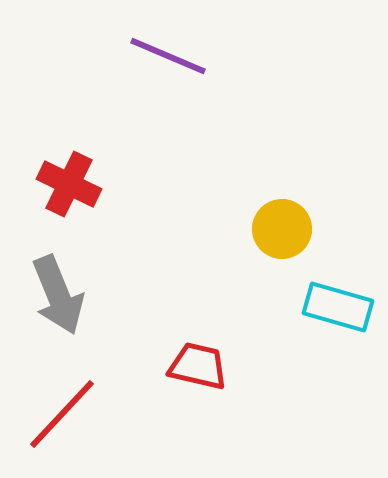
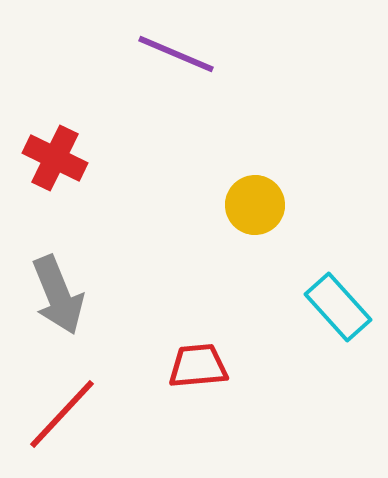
purple line: moved 8 px right, 2 px up
red cross: moved 14 px left, 26 px up
yellow circle: moved 27 px left, 24 px up
cyan rectangle: rotated 32 degrees clockwise
red trapezoid: rotated 18 degrees counterclockwise
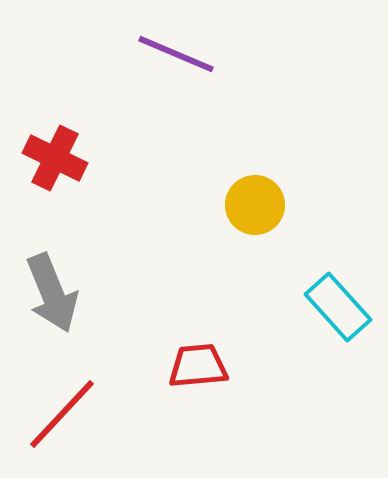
gray arrow: moved 6 px left, 2 px up
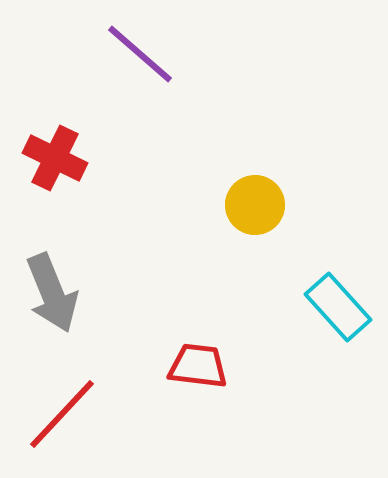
purple line: moved 36 px left; rotated 18 degrees clockwise
red trapezoid: rotated 12 degrees clockwise
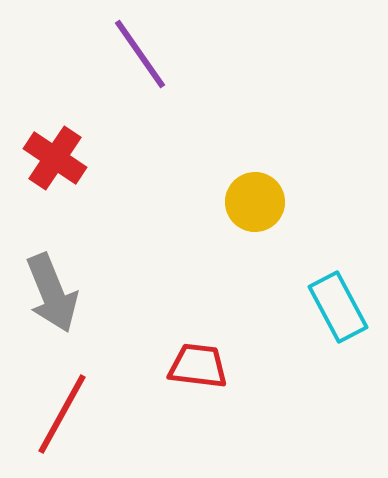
purple line: rotated 14 degrees clockwise
red cross: rotated 8 degrees clockwise
yellow circle: moved 3 px up
cyan rectangle: rotated 14 degrees clockwise
red line: rotated 14 degrees counterclockwise
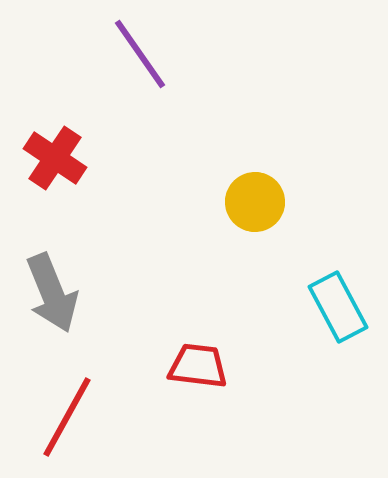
red line: moved 5 px right, 3 px down
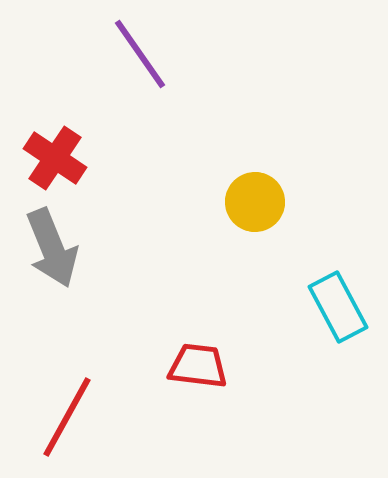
gray arrow: moved 45 px up
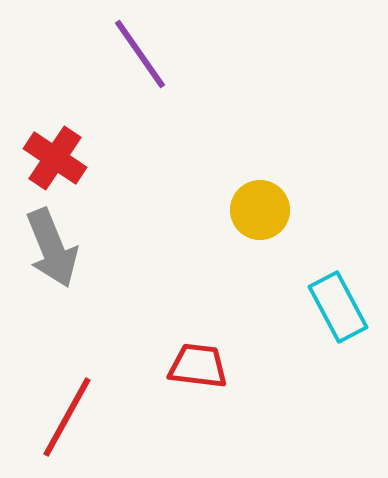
yellow circle: moved 5 px right, 8 px down
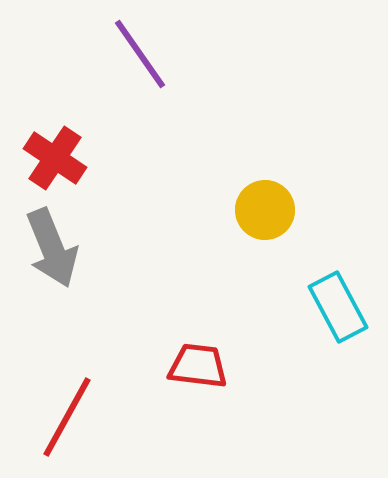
yellow circle: moved 5 px right
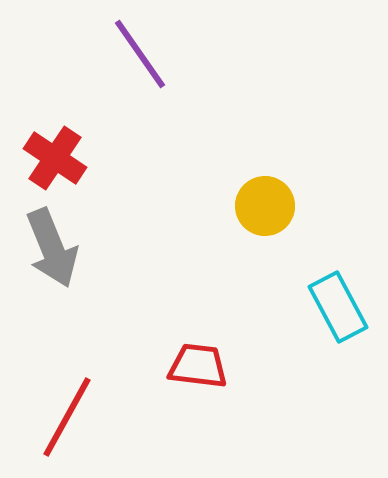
yellow circle: moved 4 px up
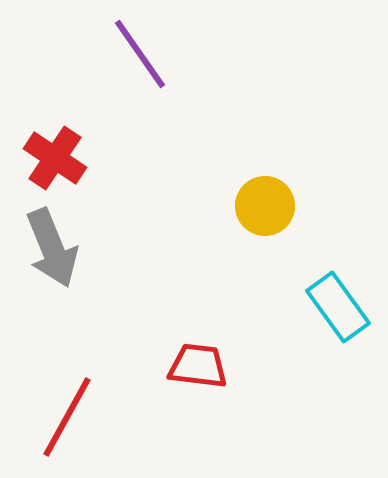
cyan rectangle: rotated 8 degrees counterclockwise
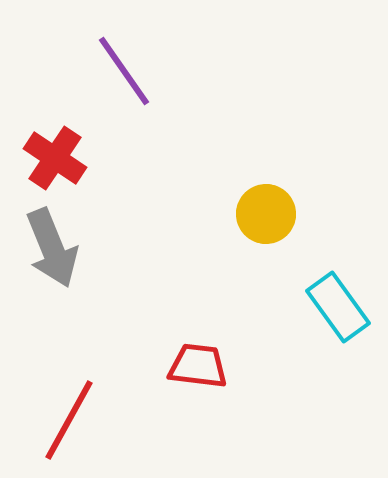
purple line: moved 16 px left, 17 px down
yellow circle: moved 1 px right, 8 px down
red line: moved 2 px right, 3 px down
